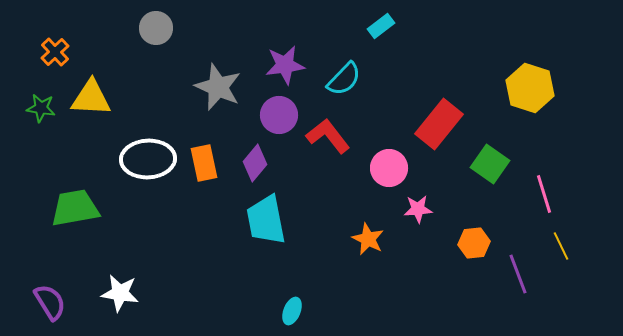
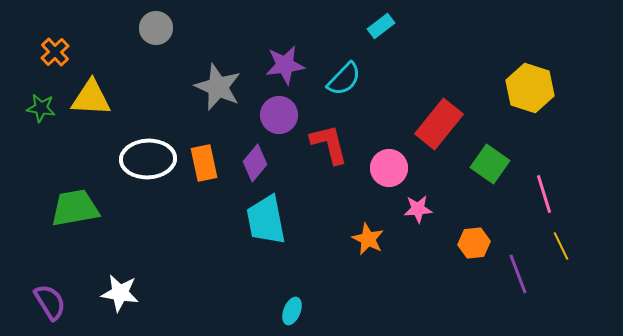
red L-shape: moved 1 px right, 8 px down; rotated 24 degrees clockwise
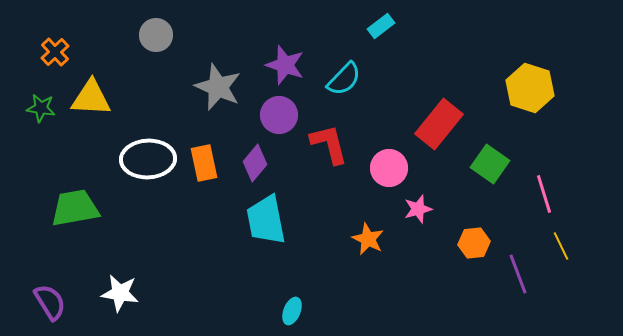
gray circle: moved 7 px down
purple star: rotated 27 degrees clockwise
pink star: rotated 12 degrees counterclockwise
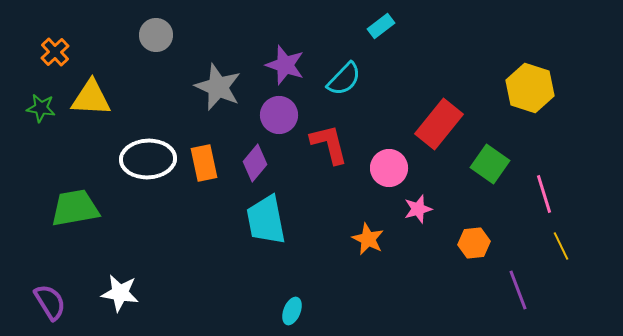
purple line: moved 16 px down
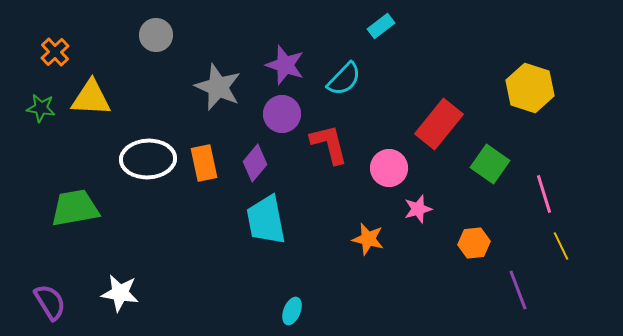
purple circle: moved 3 px right, 1 px up
orange star: rotated 12 degrees counterclockwise
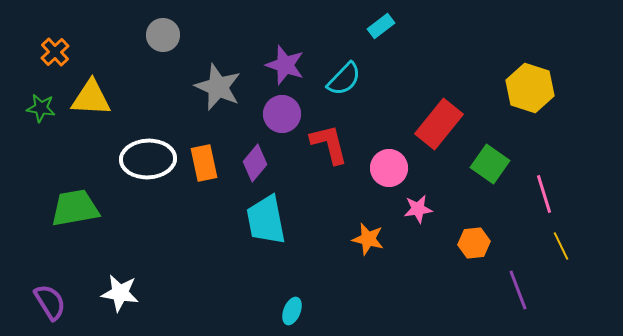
gray circle: moved 7 px right
pink star: rotated 8 degrees clockwise
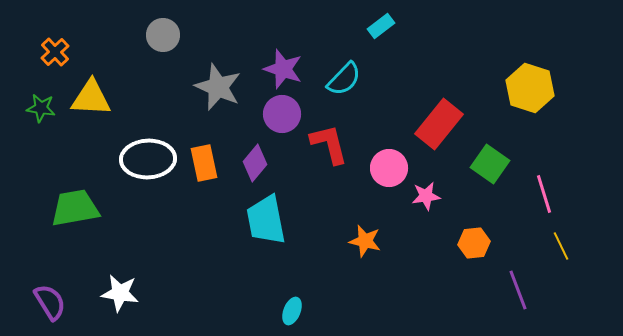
purple star: moved 2 px left, 4 px down
pink star: moved 8 px right, 13 px up
orange star: moved 3 px left, 2 px down
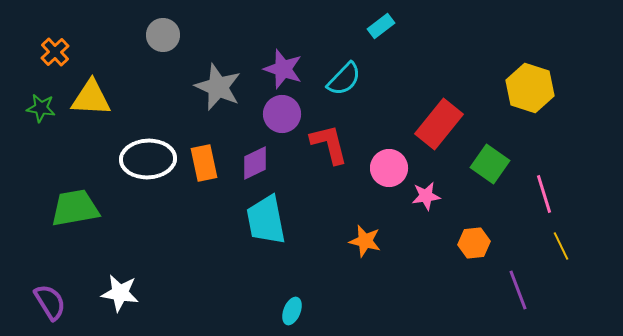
purple diamond: rotated 24 degrees clockwise
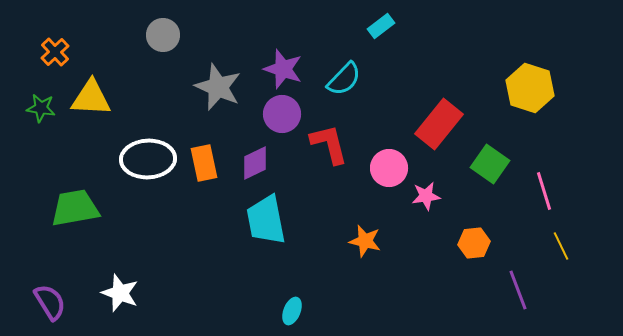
pink line: moved 3 px up
white star: rotated 12 degrees clockwise
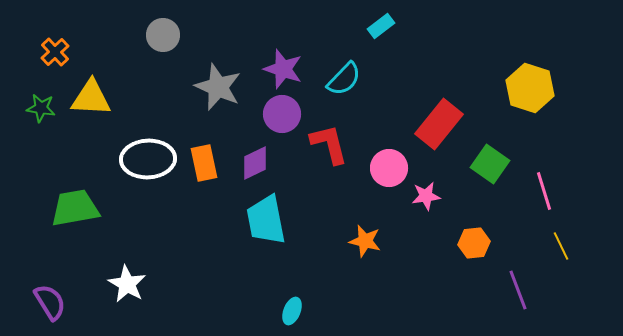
white star: moved 7 px right, 9 px up; rotated 9 degrees clockwise
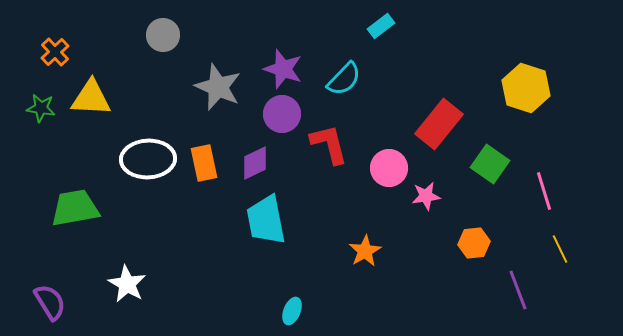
yellow hexagon: moved 4 px left
orange star: moved 10 px down; rotated 28 degrees clockwise
yellow line: moved 1 px left, 3 px down
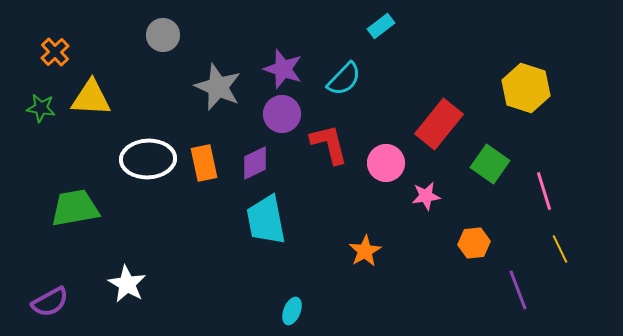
pink circle: moved 3 px left, 5 px up
purple semicircle: rotated 93 degrees clockwise
